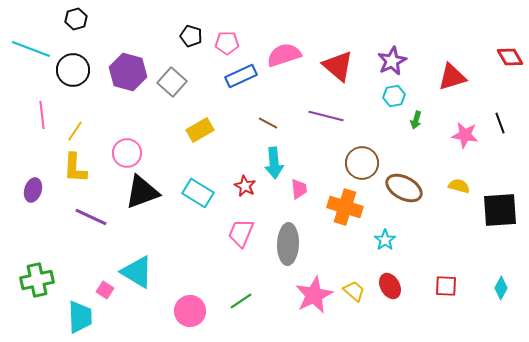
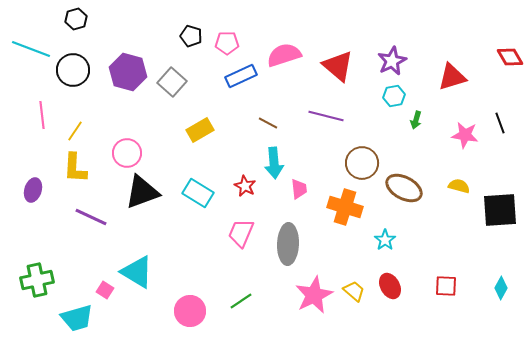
cyan trapezoid at (80, 317): moved 3 px left, 1 px down; rotated 76 degrees clockwise
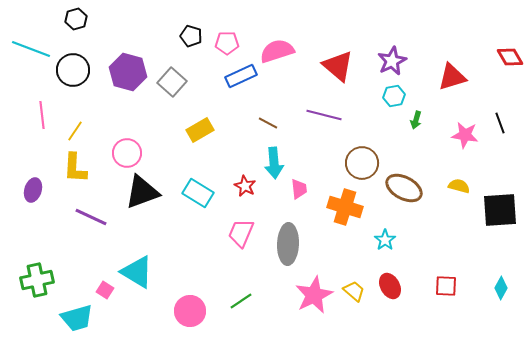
pink semicircle at (284, 55): moved 7 px left, 4 px up
purple line at (326, 116): moved 2 px left, 1 px up
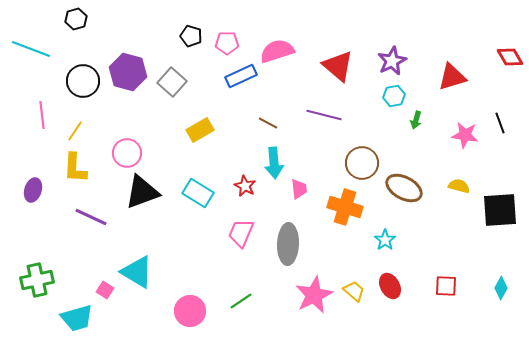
black circle at (73, 70): moved 10 px right, 11 px down
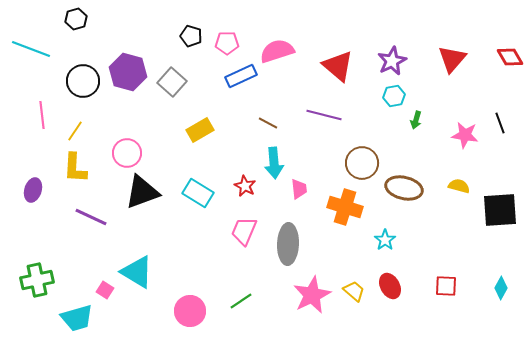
red triangle at (452, 77): moved 18 px up; rotated 32 degrees counterclockwise
brown ellipse at (404, 188): rotated 15 degrees counterclockwise
pink trapezoid at (241, 233): moved 3 px right, 2 px up
pink star at (314, 295): moved 2 px left
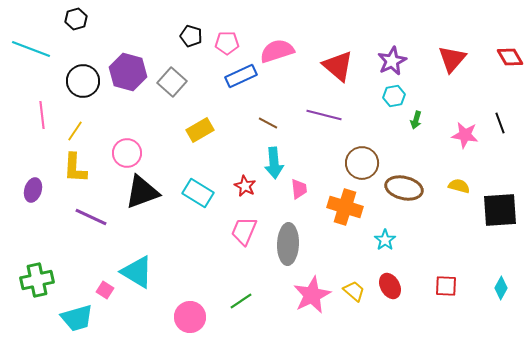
pink circle at (190, 311): moved 6 px down
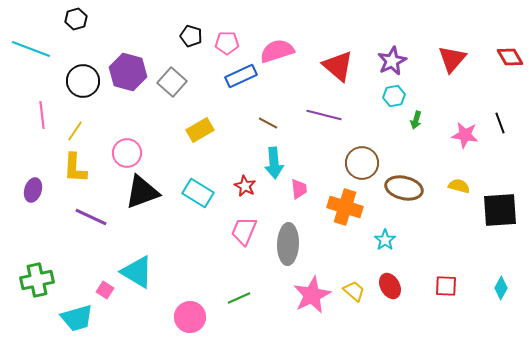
green line at (241, 301): moved 2 px left, 3 px up; rotated 10 degrees clockwise
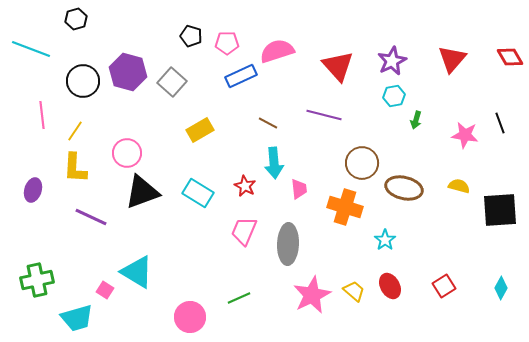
red triangle at (338, 66): rotated 8 degrees clockwise
red square at (446, 286): moved 2 px left; rotated 35 degrees counterclockwise
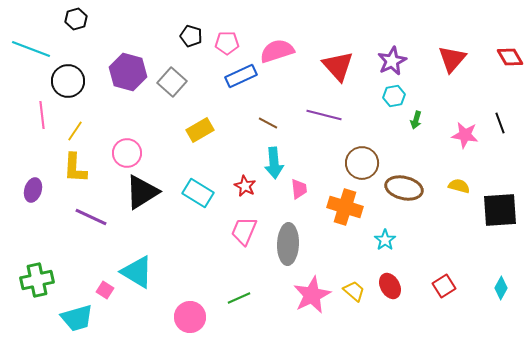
black circle at (83, 81): moved 15 px left
black triangle at (142, 192): rotated 12 degrees counterclockwise
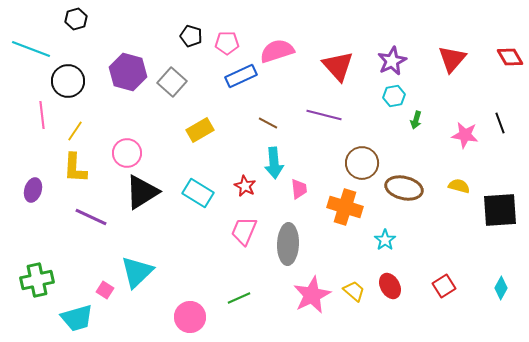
cyan triangle at (137, 272): rotated 45 degrees clockwise
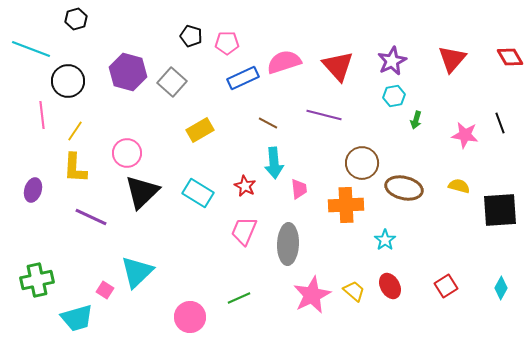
pink semicircle at (277, 51): moved 7 px right, 11 px down
blue rectangle at (241, 76): moved 2 px right, 2 px down
black triangle at (142, 192): rotated 12 degrees counterclockwise
orange cross at (345, 207): moved 1 px right, 2 px up; rotated 20 degrees counterclockwise
red square at (444, 286): moved 2 px right
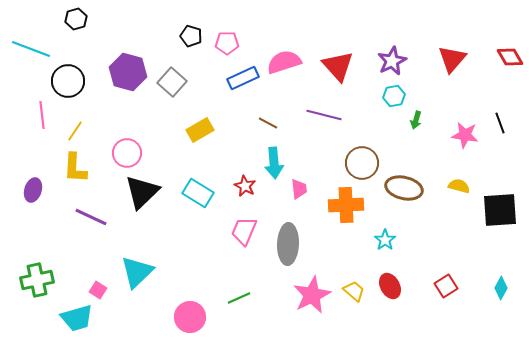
pink square at (105, 290): moved 7 px left
